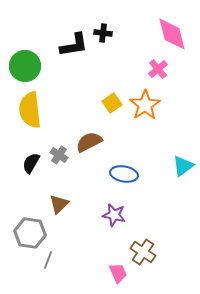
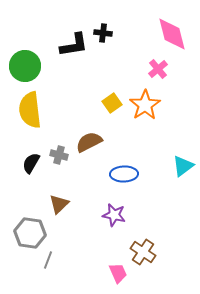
gray cross: rotated 18 degrees counterclockwise
blue ellipse: rotated 12 degrees counterclockwise
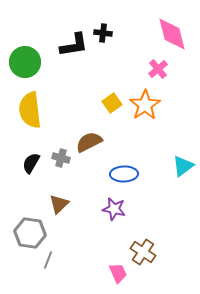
green circle: moved 4 px up
gray cross: moved 2 px right, 3 px down
purple star: moved 6 px up
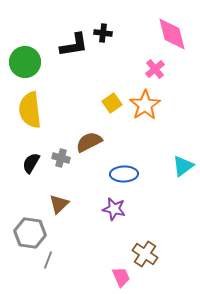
pink cross: moved 3 px left
brown cross: moved 2 px right, 2 px down
pink trapezoid: moved 3 px right, 4 px down
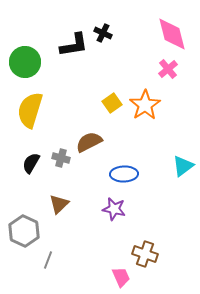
black cross: rotated 18 degrees clockwise
pink cross: moved 13 px right
yellow semicircle: rotated 24 degrees clockwise
gray hexagon: moved 6 px left, 2 px up; rotated 16 degrees clockwise
brown cross: rotated 15 degrees counterclockwise
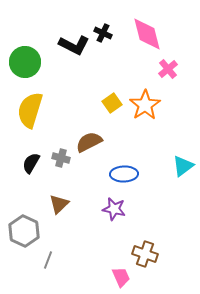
pink diamond: moved 25 px left
black L-shape: rotated 36 degrees clockwise
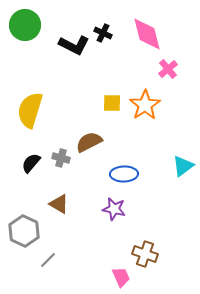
green circle: moved 37 px up
yellow square: rotated 36 degrees clockwise
black semicircle: rotated 10 degrees clockwise
brown triangle: rotated 45 degrees counterclockwise
gray line: rotated 24 degrees clockwise
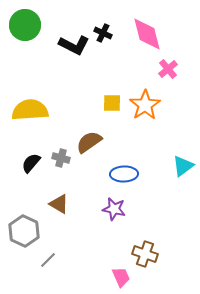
yellow semicircle: rotated 69 degrees clockwise
brown semicircle: rotated 8 degrees counterclockwise
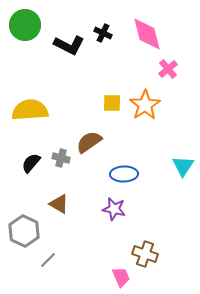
black L-shape: moved 5 px left
cyan triangle: rotated 20 degrees counterclockwise
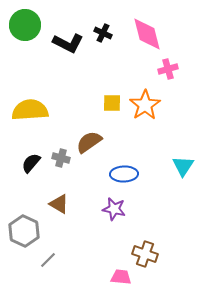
black L-shape: moved 1 px left, 2 px up
pink cross: rotated 24 degrees clockwise
pink trapezoid: rotated 60 degrees counterclockwise
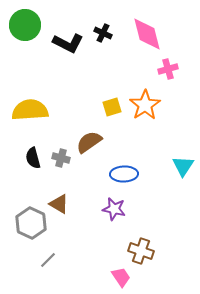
yellow square: moved 4 px down; rotated 18 degrees counterclockwise
black semicircle: moved 2 px right, 5 px up; rotated 55 degrees counterclockwise
gray hexagon: moved 7 px right, 8 px up
brown cross: moved 4 px left, 3 px up
pink trapezoid: rotated 50 degrees clockwise
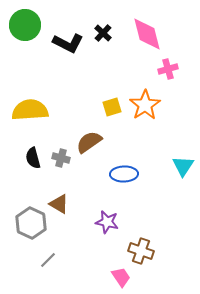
black cross: rotated 18 degrees clockwise
purple star: moved 7 px left, 13 px down
